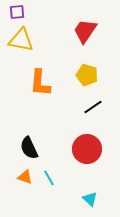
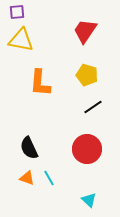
orange triangle: moved 2 px right, 1 px down
cyan triangle: moved 1 px left, 1 px down
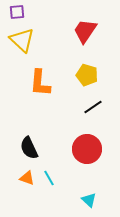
yellow triangle: moved 1 px right; rotated 32 degrees clockwise
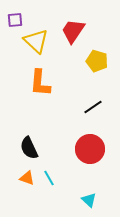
purple square: moved 2 px left, 8 px down
red trapezoid: moved 12 px left
yellow triangle: moved 14 px right, 1 px down
yellow pentagon: moved 10 px right, 14 px up
red circle: moved 3 px right
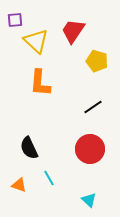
orange triangle: moved 8 px left, 7 px down
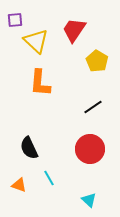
red trapezoid: moved 1 px right, 1 px up
yellow pentagon: rotated 15 degrees clockwise
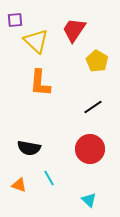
black semicircle: rotated 55 degrees counterclockwise
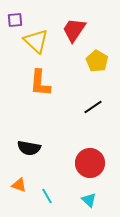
red circle: moved 14 px down
cyan line: moved 2 px left, 18 px down
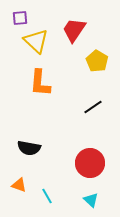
purple square: moved 5 px right, 2 px up
cyan triangle: moved 2 px right
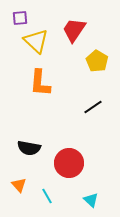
red circle: moved 21 px left
orange triangle: rotated 28 degrees clockwise
